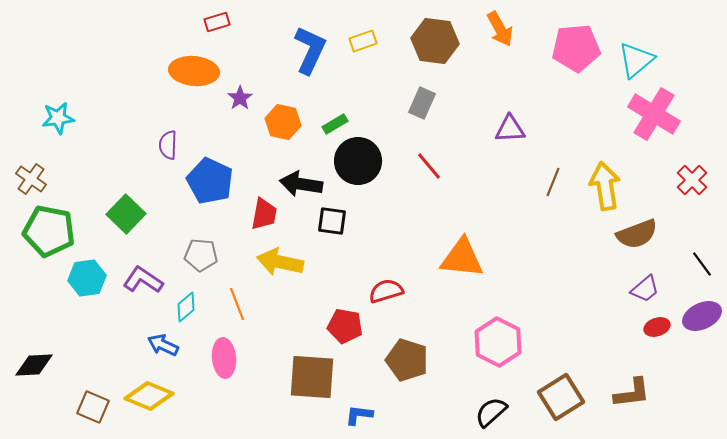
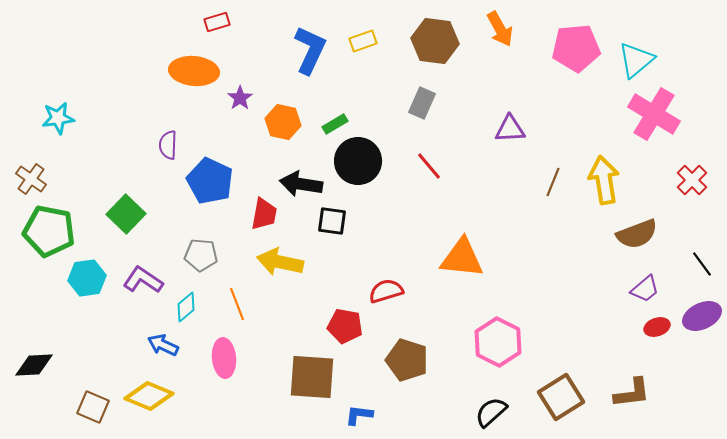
yellow arrow at (605, 186): moved 1 px left, 6 px up
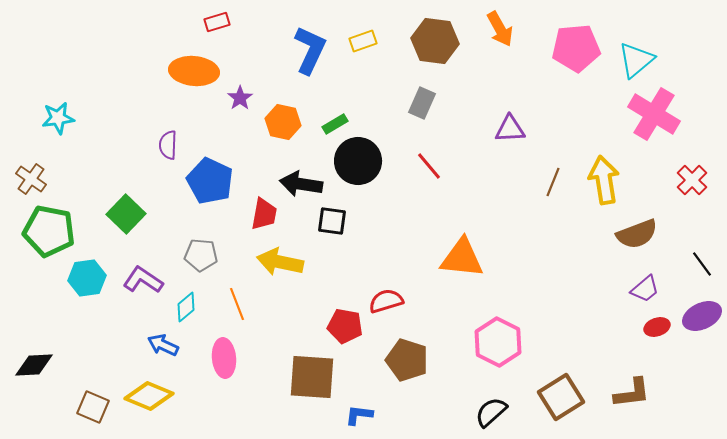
red semicircle at (386, 291): moved 10 px down
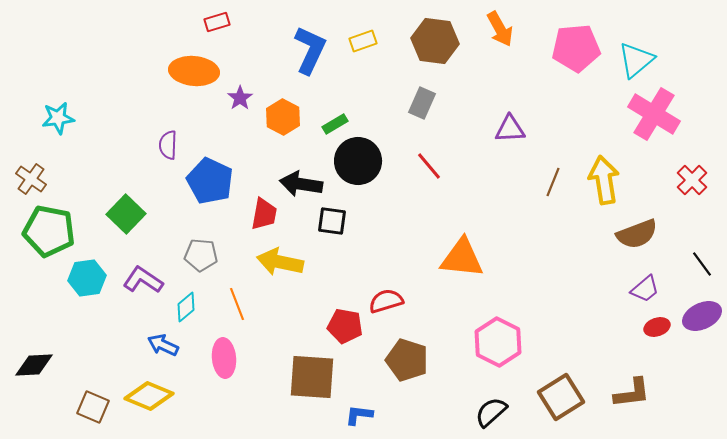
orange hexagon at (283, 122): moved 5 px up; rotated 16 degrees clockwise
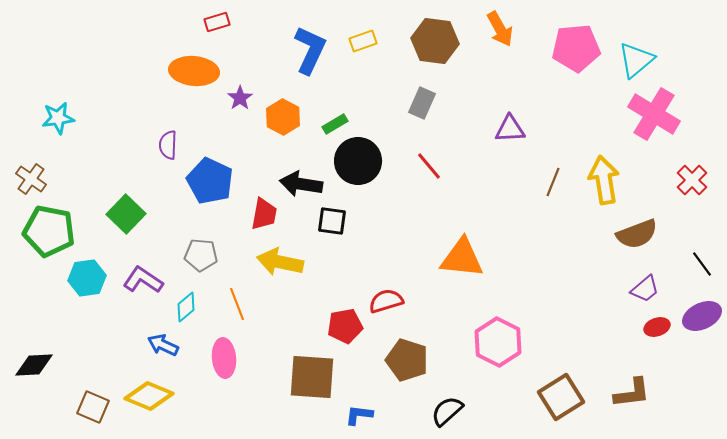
red pentagon at (345, 326): rotated 20 degrees counterclockwise
black semicircle at (491, 412): moved 44 px left, 1 px up
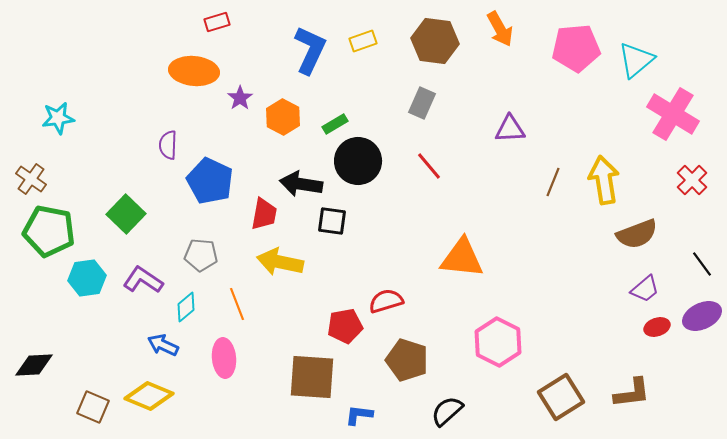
pink cross at (654, 114): moved 19 px right
